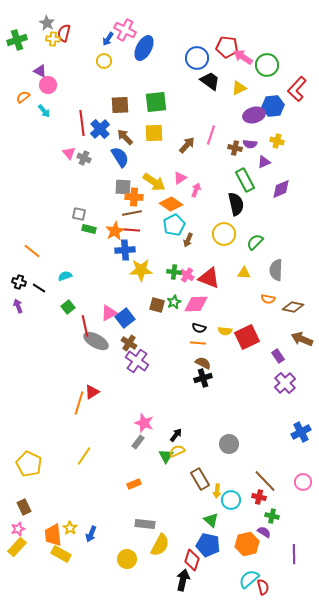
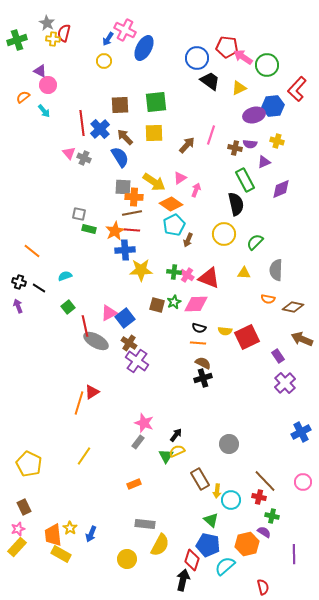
cyan semicircle at (249, 579): moved 24 px left, 13 px up
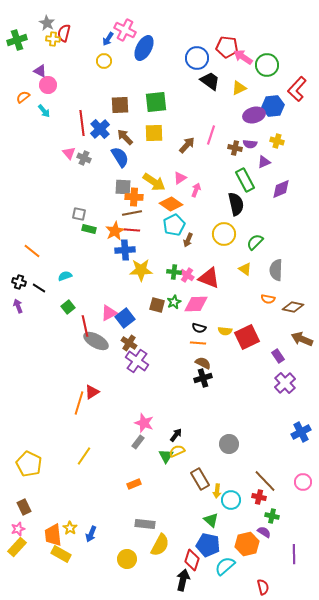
yellow triangle at (244, 273): moved 1 px right, 4 px up; rotated 32 degrees clockwise
